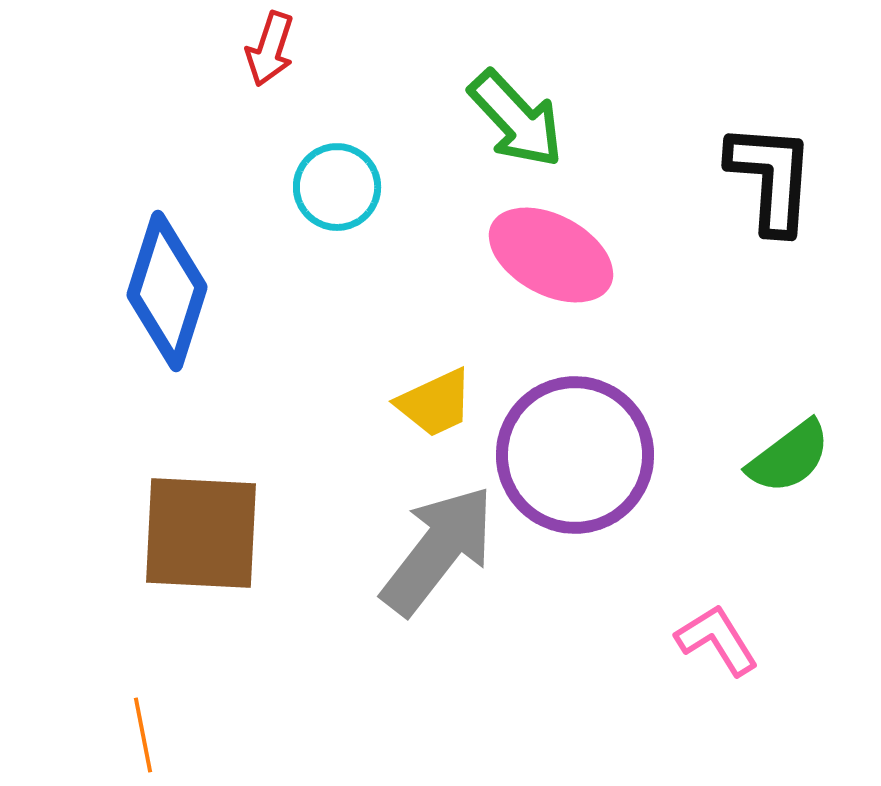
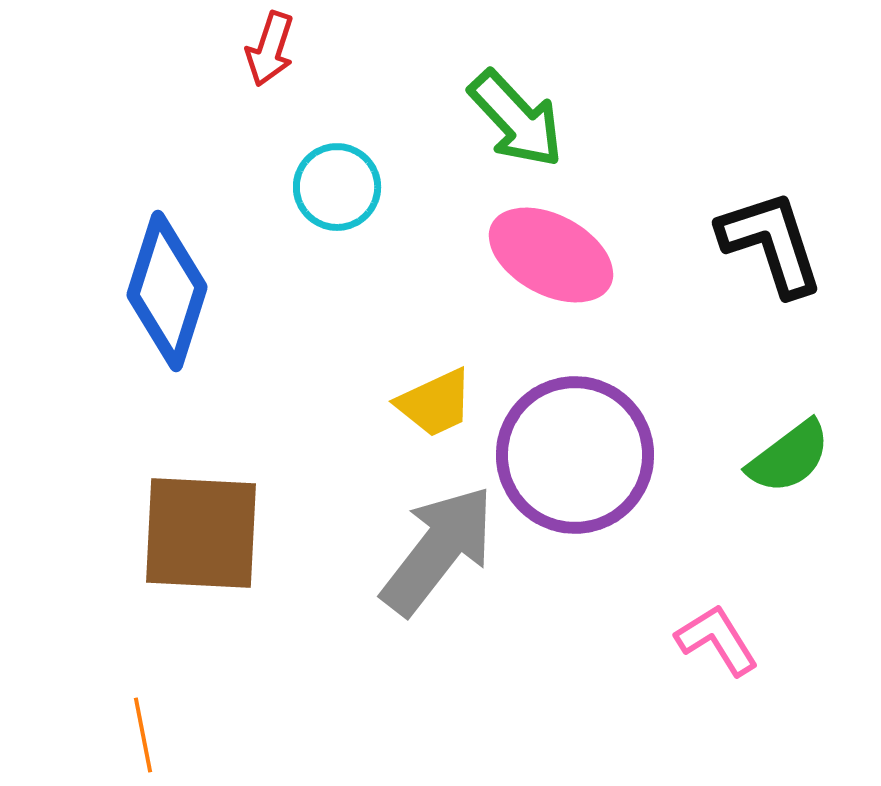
black L-shape: moved 65 px down; rotated 22 degrees counterclockwise
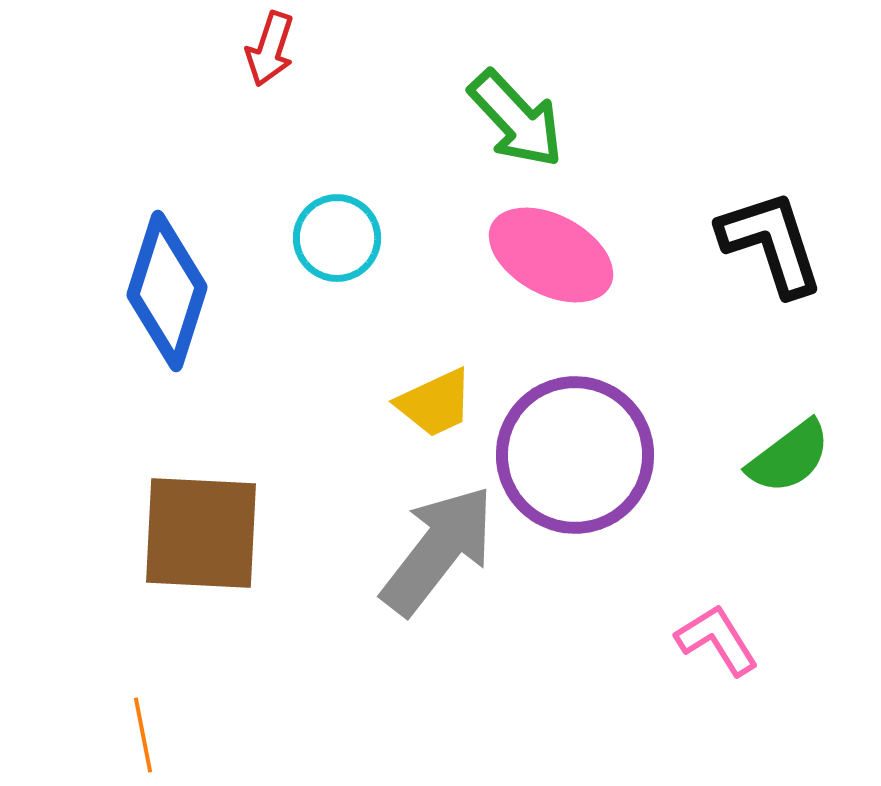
cyan circle: moved 51 px down
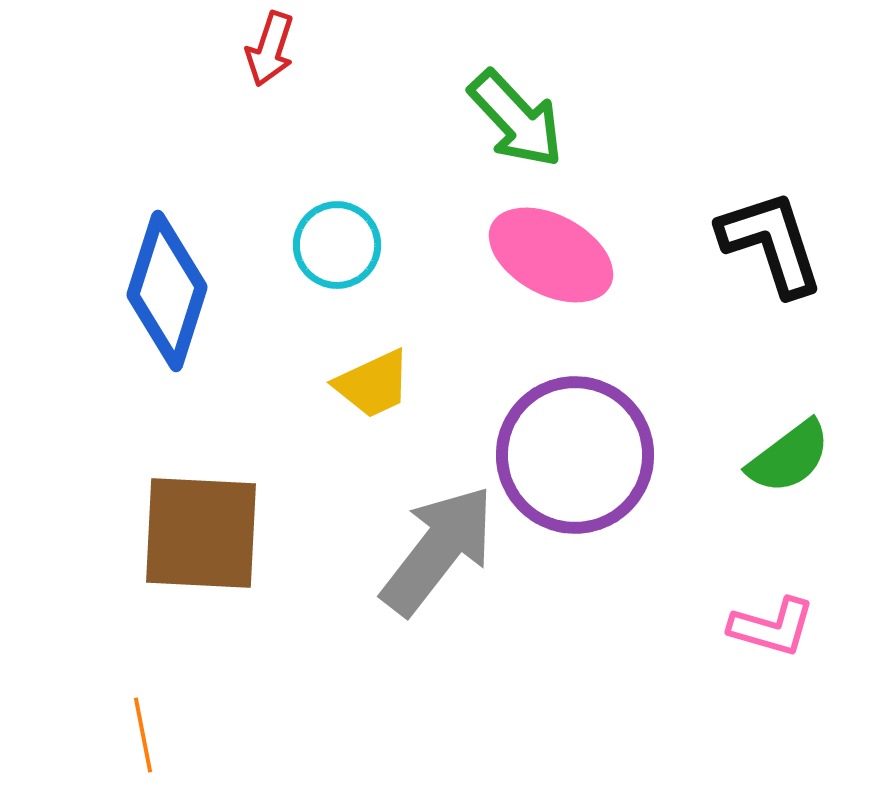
cyan circle: moved 7 px down
yellow trapezoid: moved 62 px left, 19 px up
pink L-shape: moved 55 px right, 13 px up; rotated 138 degrees clockwise
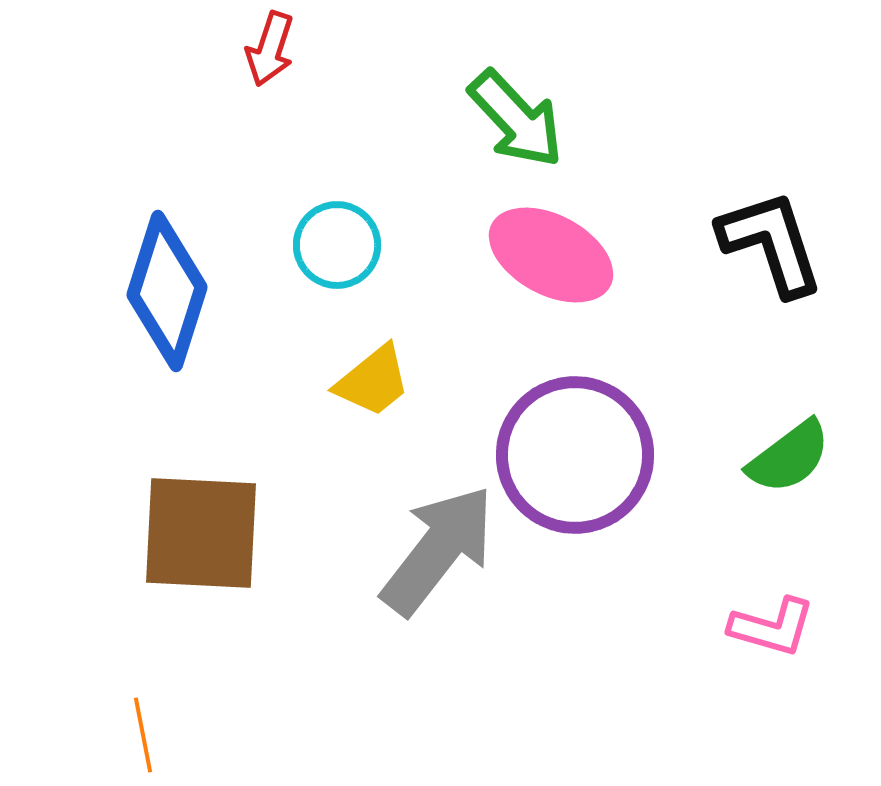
yellow trapezoid: moved 3 px up; rotated 14 degrees counterclockwise
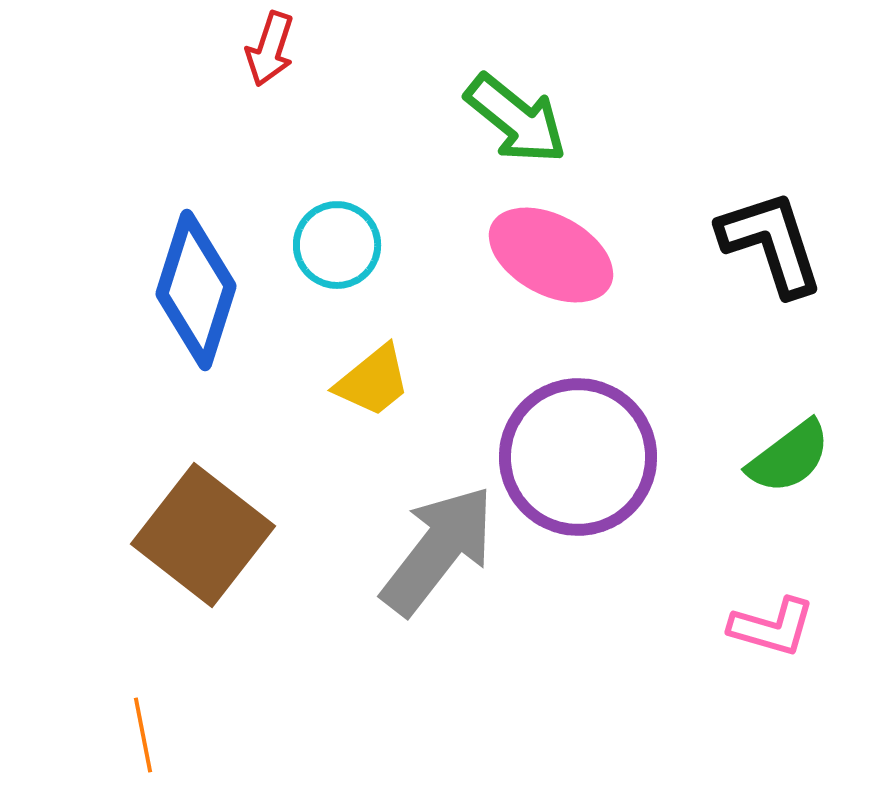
green arrow: rotated 8 degrees counterclockwise
blue diamond: moved 29 px right, 1 px up
purple circle: moved 3 px right, 2 px down
brown square: moved 2 px right, 2 px down; rotated 35 degrees clockwise
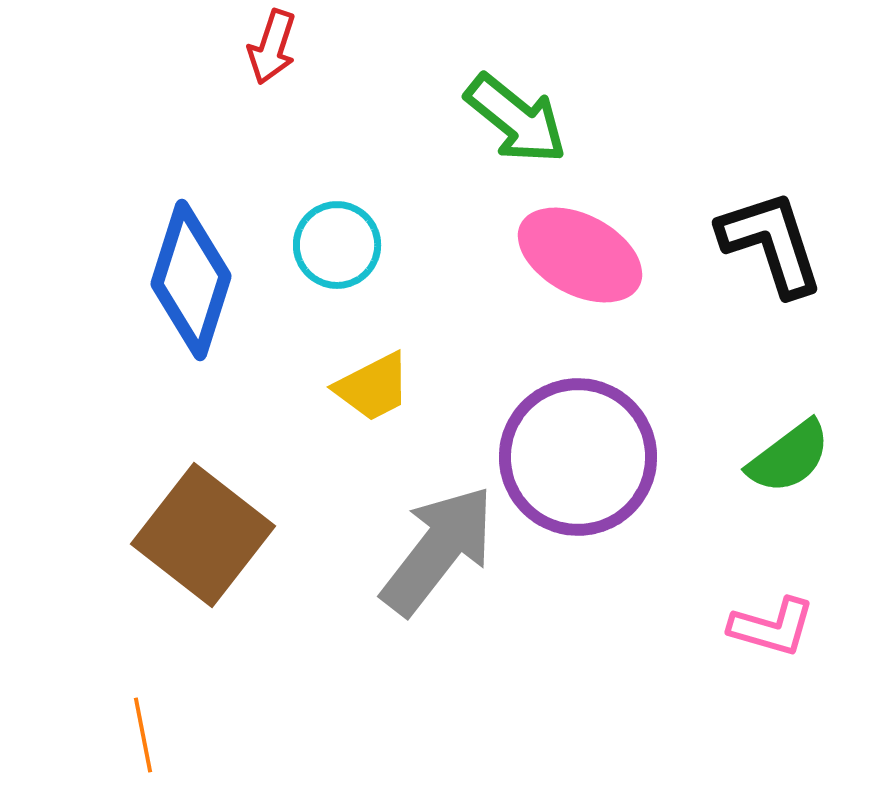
red arrow: moved 2 px right, 2 px up
pink ellipse: moved 29 px right
blue diamond: moved 5 px left, 10 px up
yellow trapezoid: moved 6 px down; rotated 12 degrees clockwise
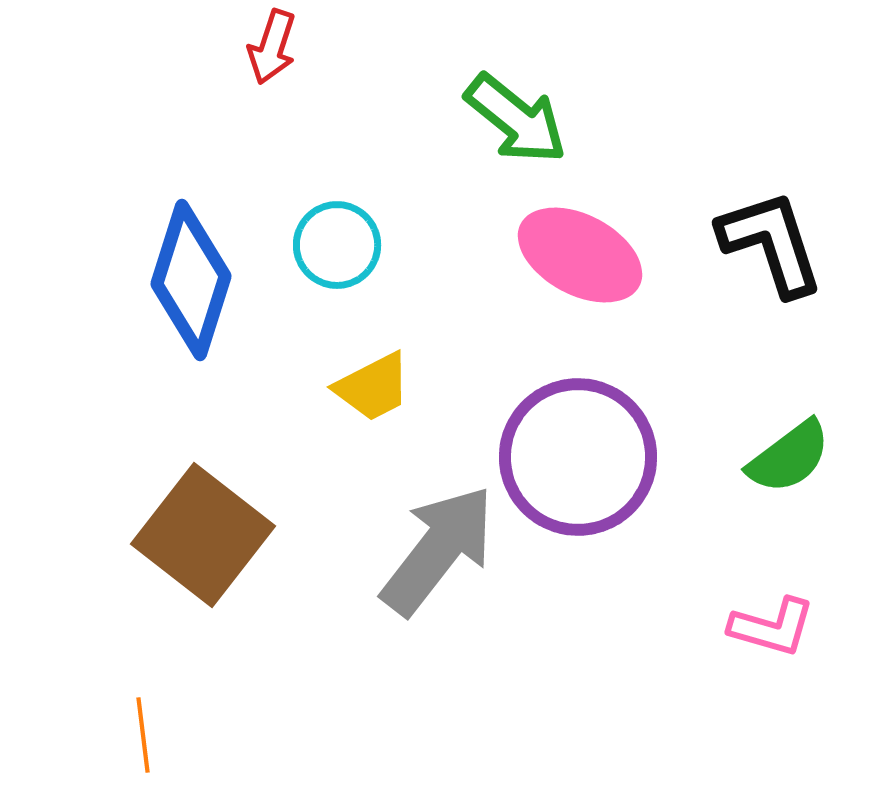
orange line: rotated 4 degrees clockwise
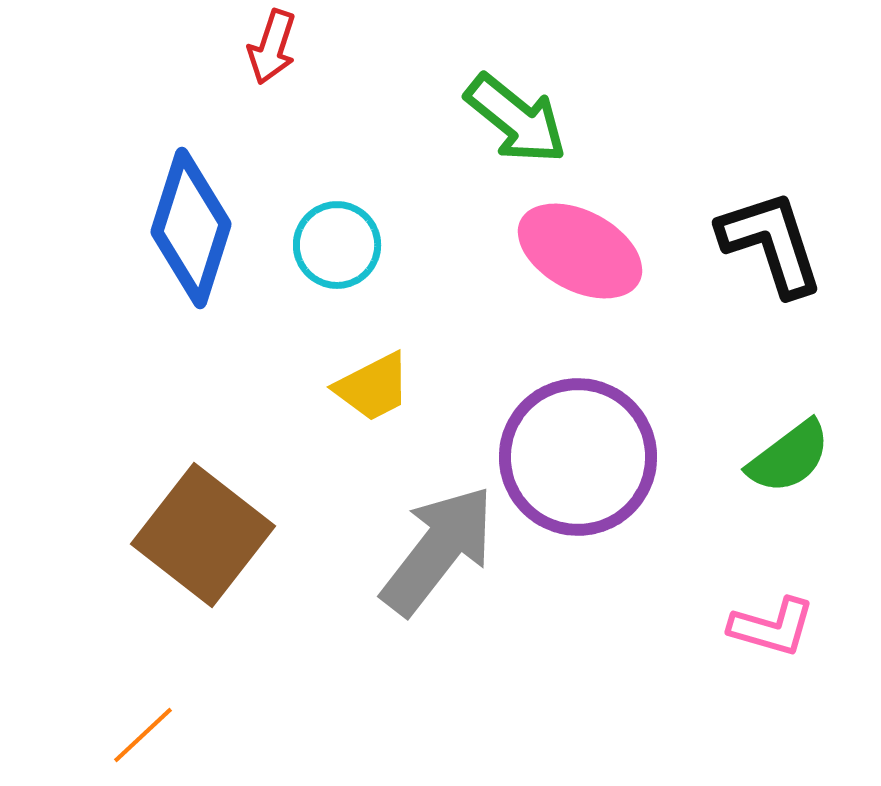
pink ellipse: moved 4 px up
blue diamond: moved 52 px up
orange line: rotated 54 degrees clockwise
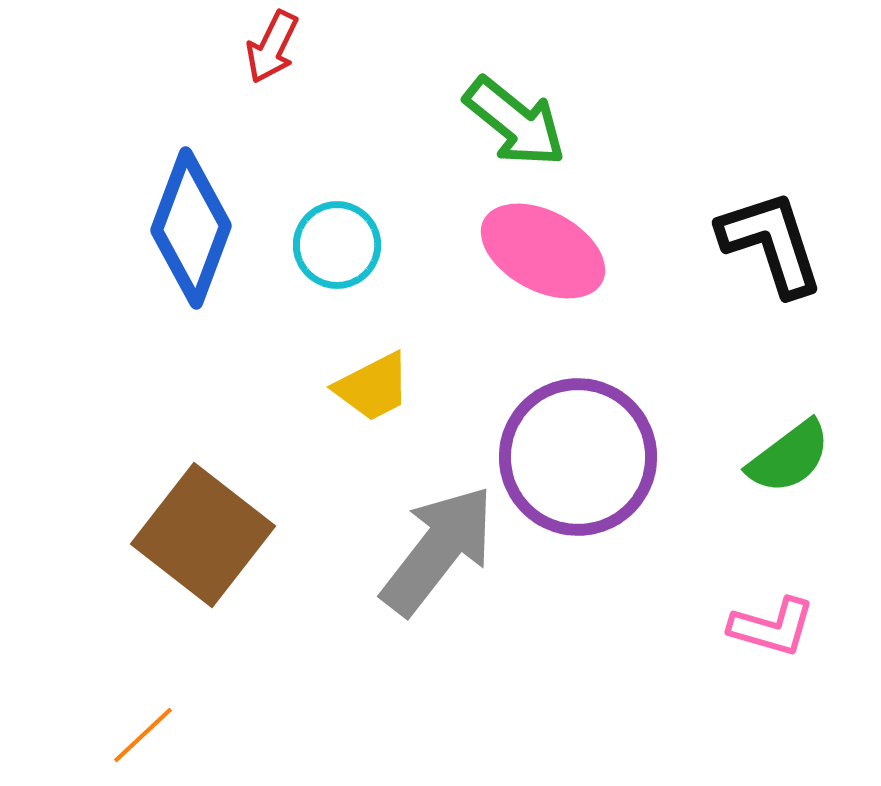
red arrow: rotated 8 degrees clockwise
green arrow: moved 1 px left, 3 px down
blue diamond: rotated 3 degrees clockwise
pink ellipse: moved 37 px left
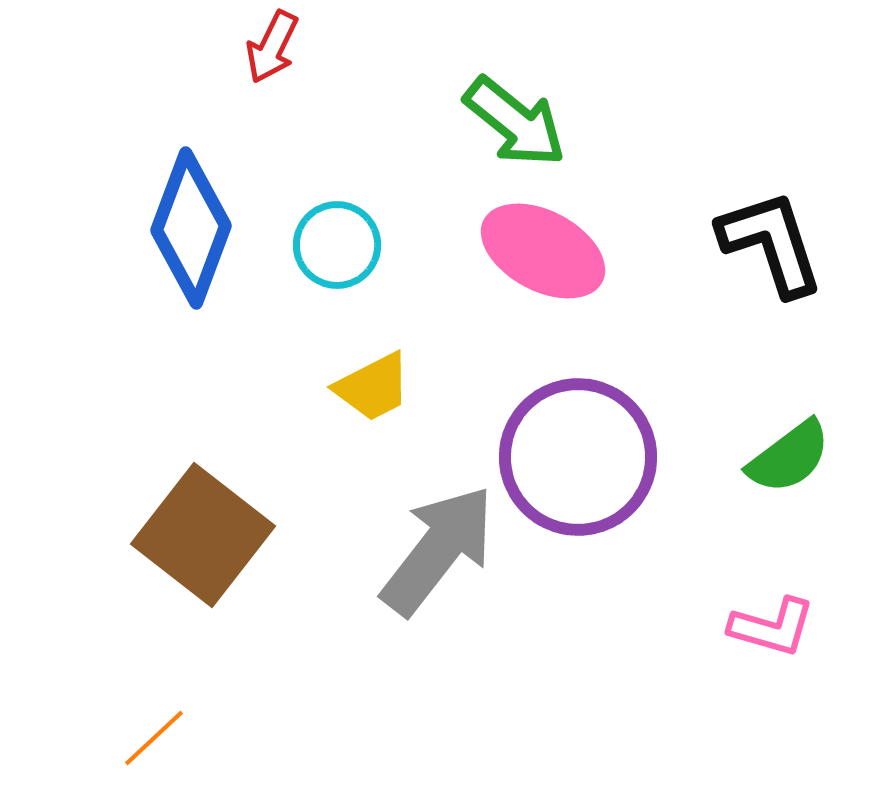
orange line: moved 11 px right, 3 px down
